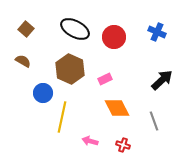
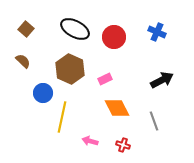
brown semicircle: rotated 14 degrees clockwise
black arrow: rotated 15 degrees clockwise
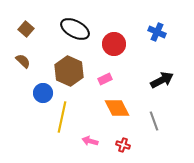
red circle: moved 7 px down
brown hexagon: moved 1 px left, 2 px down
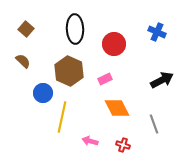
black ellipse: rotated 60 degrees clockwise
gray line: moved 3 px down
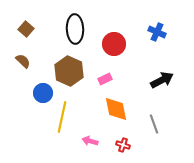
orange diamond: moved 1 px left, 1 px down; rotated 16 degrees clockwise
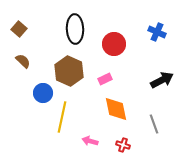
brown square: moved 7 px left
